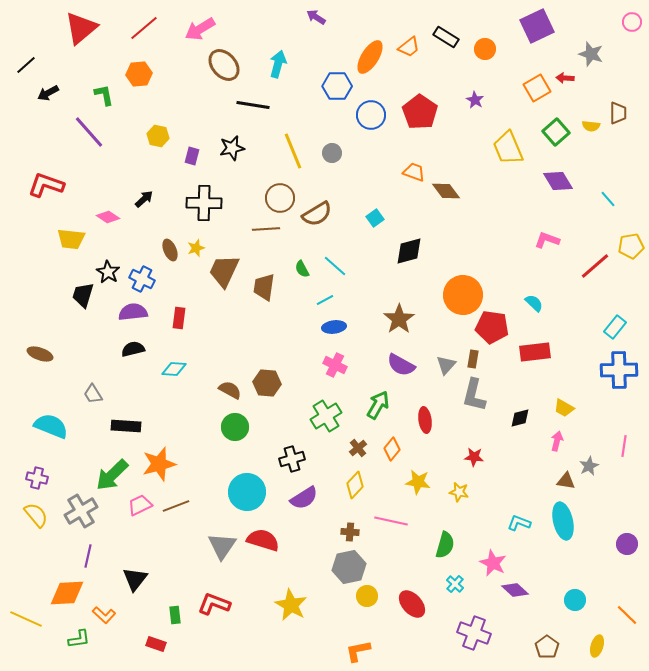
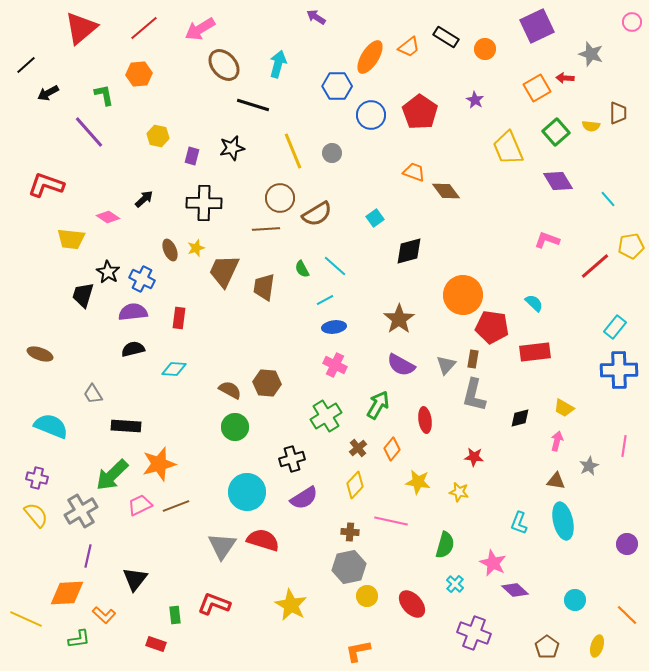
black line at (253, 105): rotated 8 degrees clockwise
brown triangle at (566, 481): moved 10 px left
cyan L-shape at (519, 523): rotated 90 degrees counterclockwise
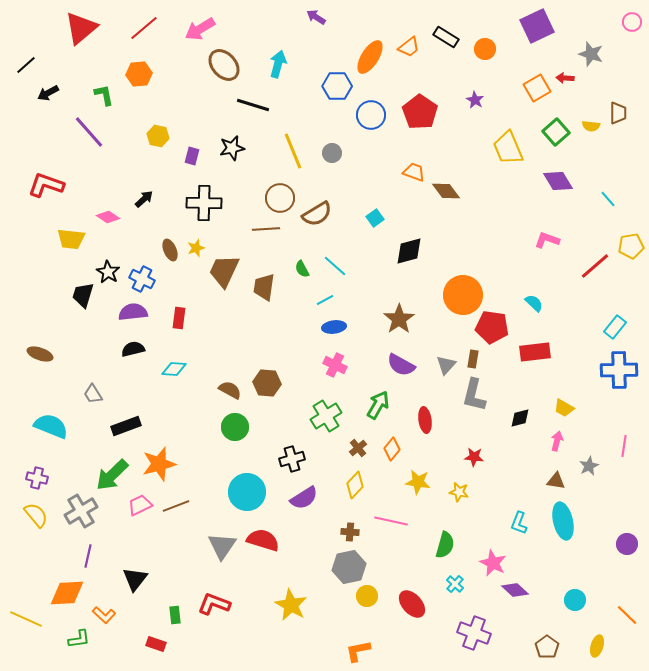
black rectangle at (126, 426): rotated 24 degrees counterclockwise
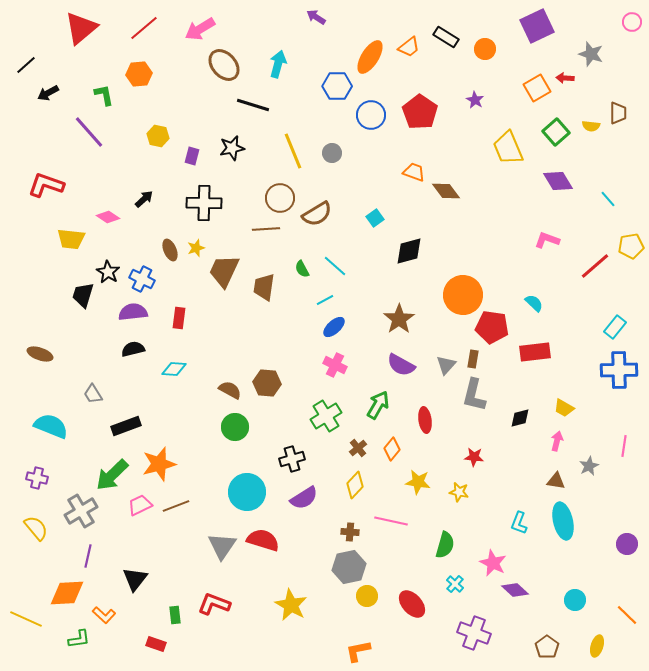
blue ellipse at (334, 327): rotated 35 degrees counterclockwise
yellow semicircle at (36, 515): moved 13 px down
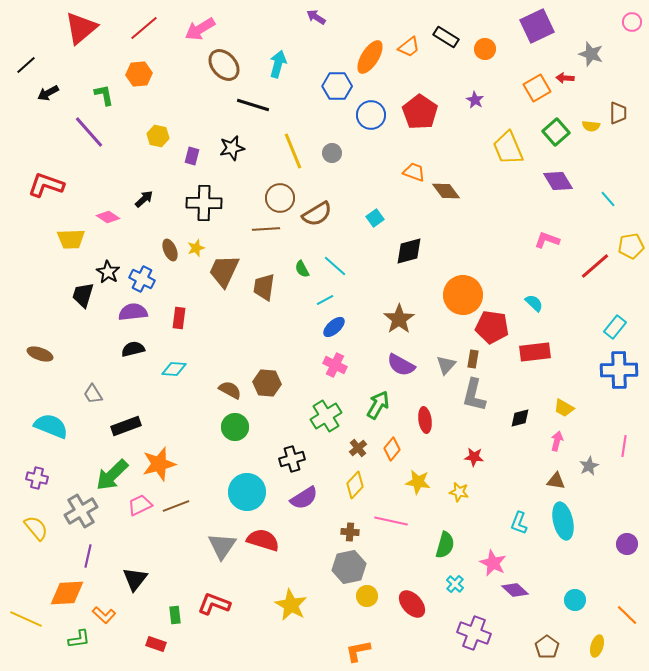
yellow trapezoid at (71, 239): rotated 8 degrees counterclockwise
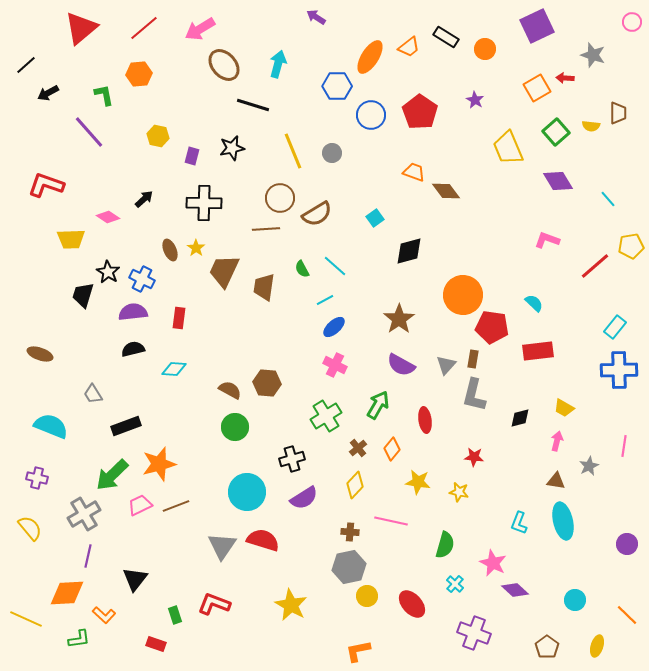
gray star at (591, 54): moved 2 px right, 1 px down
yellow star at (196, 248): rotated 18 degrees counterclockwise
red rectangle at (535, 352): moved 3 px right, 1 px up
gray cross at (81, 511): moved 3 px right, 3 px down
yellow semicircle at (36, 528): moved 6 px left
green rectangle at (175, 615): rotated 12 degrees counterclockwise
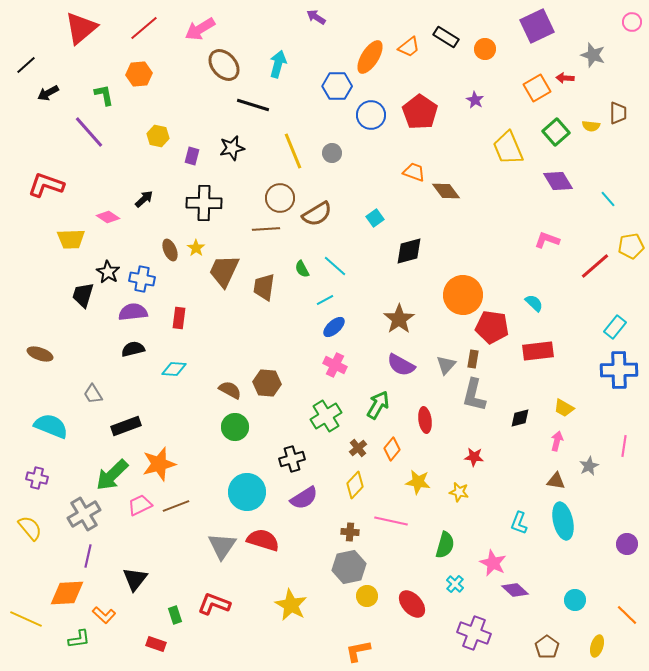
blue cross at (142, 279): rotated 15 degrees counterclockwise
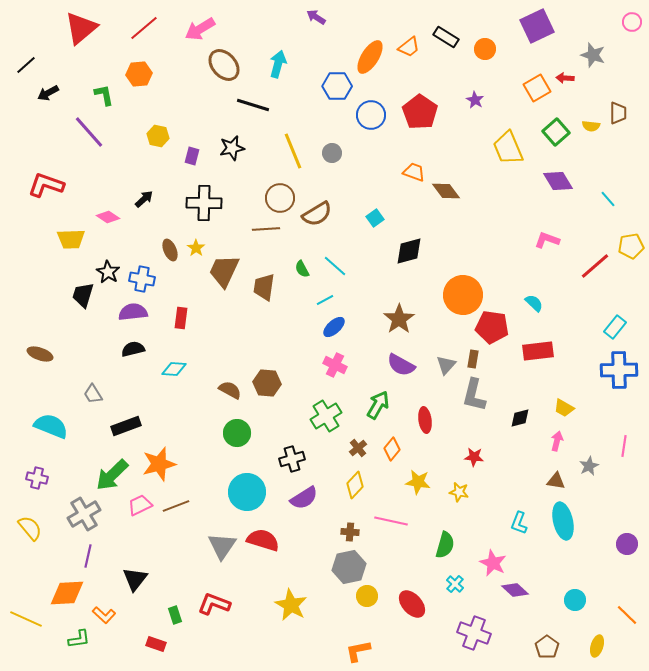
red rectangle at (179, 318): moved 2 px right
green circle at (235, 427): moved 2 px right, 6 px down
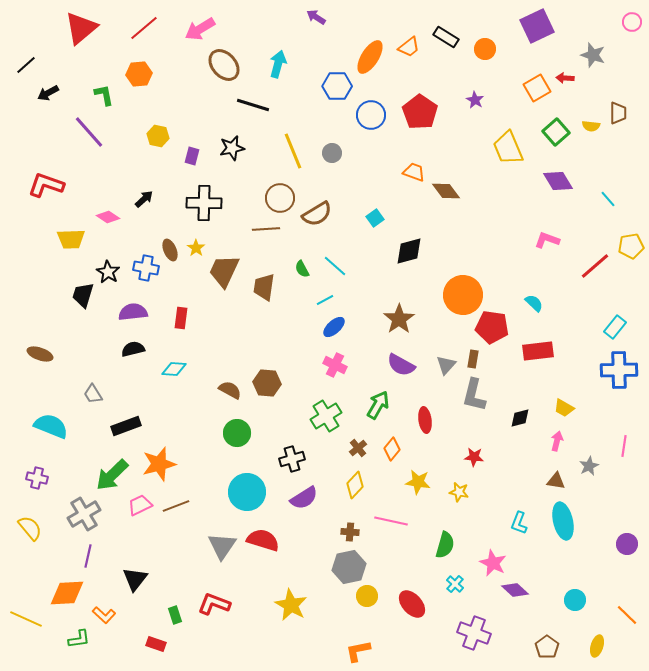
blue cross at (142, 279): moved 4 px right, 11 px up
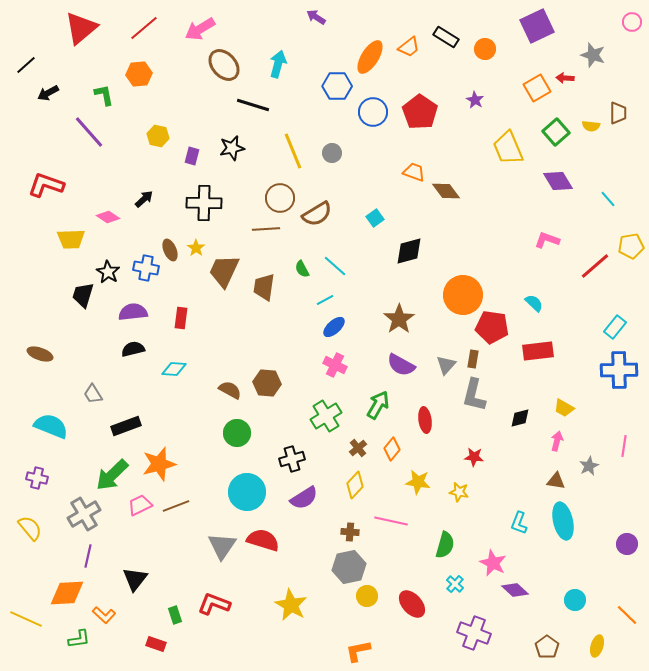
blue circle at (371, 115): moved 2 px right, 3 px up
